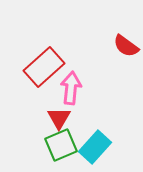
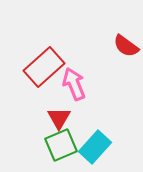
pink arrow: moved 3 px right, 4 px up; rotated 28 degrees counterclockwise
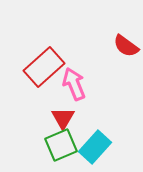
red triangle: moved 4 px right
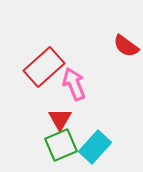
red triangle: moved 3 px left, 1 px down
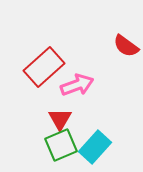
pink arrow: moved 3 px right, 1 px down; rotated 92 degrees clockwise
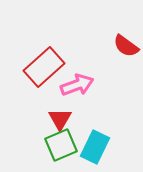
cyan rectangle: rotated 16 degrees counterclockwise
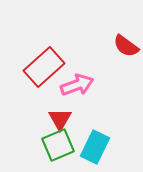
green square: moved 3 px left
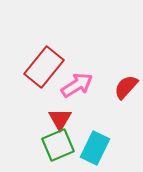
red semicircle: moved 41 px down; rotated 96 degrees clockwise
red rectangle: rotated 9 degrees counterclockwise
pink arrow: rotated 12 degrees counterclockwise
cyan rectangle: moved 1 px down
